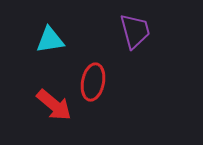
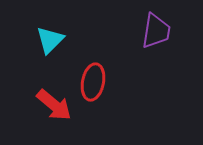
purple trapezoid: moved 21 px right; rotated 24 degrees clockwise
cyan triangle: rotated 36 degrees counterclockwise
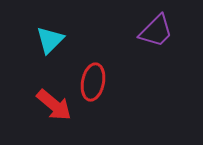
purple trapezoid: rotated 36 degrees clockwise
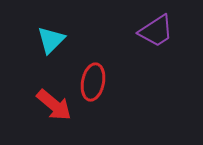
purple trapezoid: rotated 12 degrees clockwise
cyan triangle: moved 1 px right
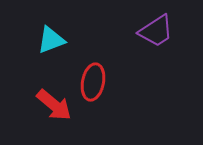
cyan triangle: rotated 24 degrees clockwise
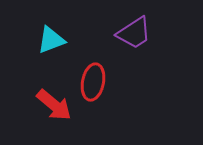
purple trapezoid: moved 22 px left, 2 px down
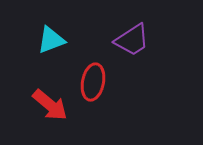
purple trapezoid: moved 2 px left, 7 px down
red arrow: moved 4 px left
